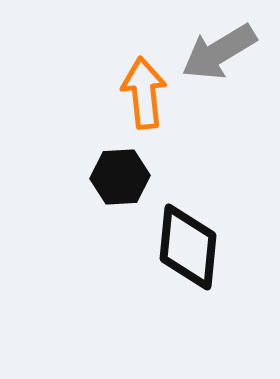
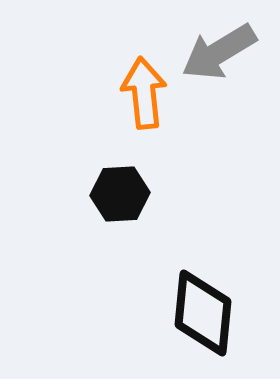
black hexagon: moved 17 px down
black diamond: moved 15 px right, 66 px down
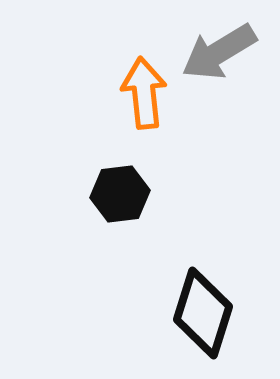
black hexagon: rotated 4 degrees counterclockwise
black diamond: rotated 12 degrees clockwise
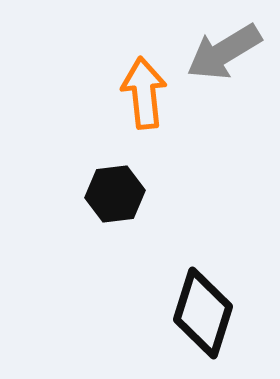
gray arrow: moved 5 px right
black hexagon: moved 5 px left
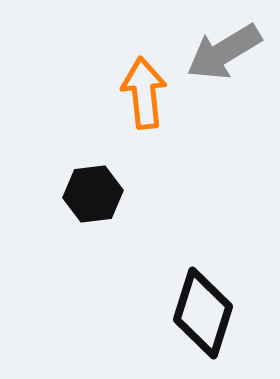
black hexagon: moved 22 px left
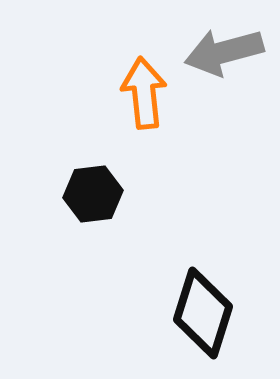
gray arrow: rotated 16 degrees clockwise
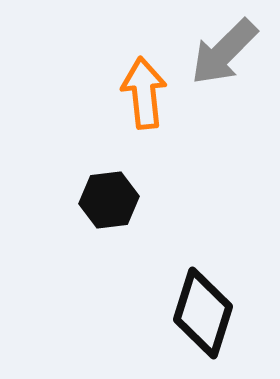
gray arrow: rotated 30 degrees counterclockwise
black hexagon: moved 16 px right, 6 px down
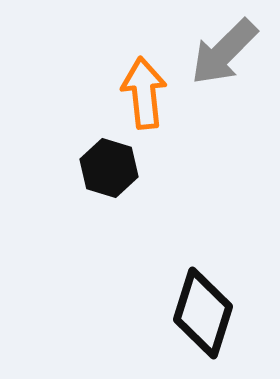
black hexagon: moved 32 px up; rotated 24 degrees clockwise
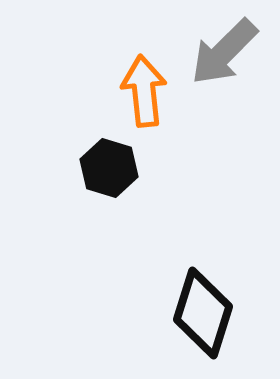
orange arrow: moved 2 px up
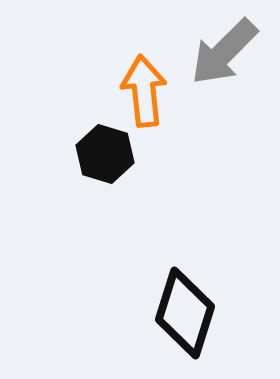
black hexagon: moved 4 px left, 14 px up
black diamond: moved 18 px left
